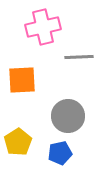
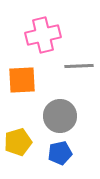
pink cross: moved 8 px down
gray line: moved 9 px down
gray circle: moved 8 px left
yellow pentagon: rotated 16 degrees clockwise
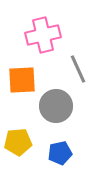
gray line: moved 1 px left, 3 px down; rotated 68 degrees clockwise
gray circle: moved 4 px left, 10 px up
yellow pentagon: rotated 12 degrees clockwise
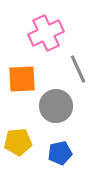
pink cross: moved 3 px right, 2 px up; rotated 12 degrees counterclockwise
orange square: moved 1 px up
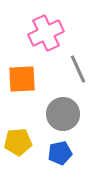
gray circle: moved 7 px right, 8 px down
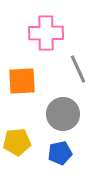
pink cross: rotated 24 degrees clockwise
orange square: moved 2 px down
yellow pentagon: moved 1 px left
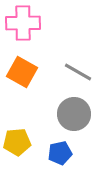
pink cross: moved 23 px left, 10 px up
gray line: moved 3 px down; rotated 36 degrees counterclockwise
orange square: moved 9 px up; rotated 32 degrees clockwise
gray circle: moved 11 px right
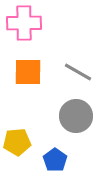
pink cross: moved 1 px right
orange square: moved 6 px right; rotated 28 degrees counterclockwise
gray circle: moved 2 px right, 2 px down
blue pentagon: moved 5 px left, 7 px down; rotated 25 degrees counterclockwise
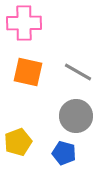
orange square: rotated 12 degrees clockwise
yellow pentagon: moved 1 px right; rotated 16 degrees counterclockwise
blue pentagon: moved 9 px right, 7 px up; rotated 20 degrees counterclockwise
